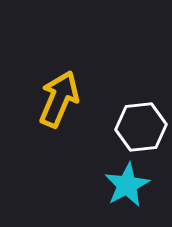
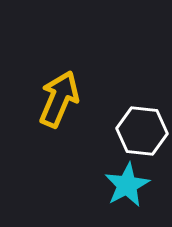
white hexagon: moved 1 px right, 4 px down; rotated 12 degrees clockwise
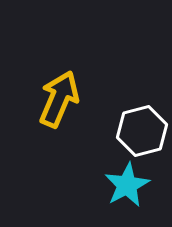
white hexagon: rotated 21 degrees counterclockwise
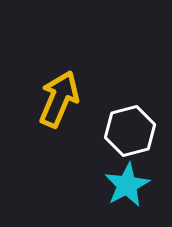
white hexagon: moved 12 px left
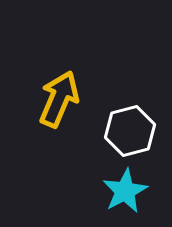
cyan star: moved 2 px left, 6 px down
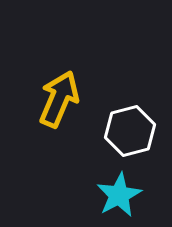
cyan star: moved 6 px left, 4 px down
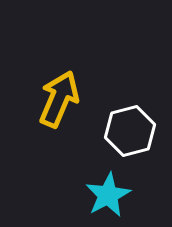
cyan star: moved 11 px left
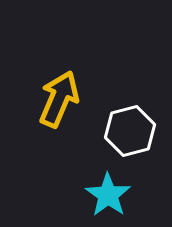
cyan star: rotated 9 degrees counterclockwise
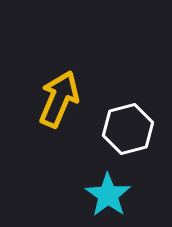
white hexagon: moved 2 px left, 2 px up
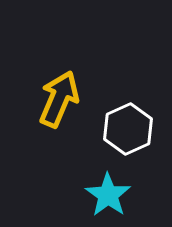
white hexagon: rotated 9 degrees counterclockwise
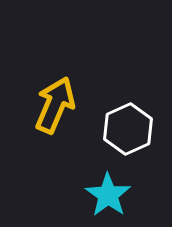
yellow arrow: moved 4 px left, 6 px down
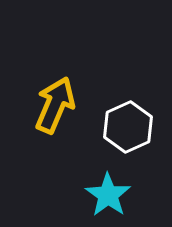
white hexagon: moved 2 px up
